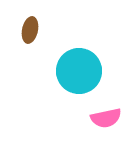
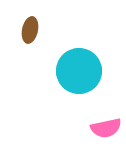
pink semicircle: moved 10 px down
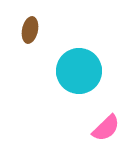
pink semicircle: rotated 32 degrees counterclockwise
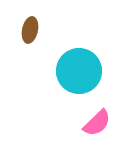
pink semicircle: moved 9 px left, 5 px up
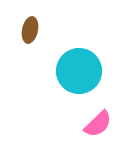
pink semicircle: moved 1 px right, 1 px down
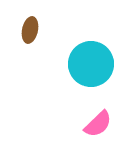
cyan circle: moved 12 px right, 7 px up
